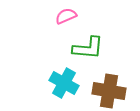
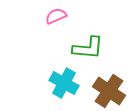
pink semicircle: moved 10 px left
brown cross: rotated 24 degrees clockwise
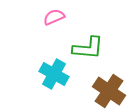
pink semicircle: moved 2 px left, 1 px down
cyan cross: moved 10 px left, 9 px up
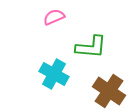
green L-shape: moved 3 px right, 1 px up
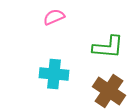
green L-shape: moved 17 px right
cyan cross: rotated 24 degrees counterclockwise
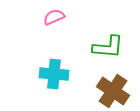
brown cross: moved 4 px right
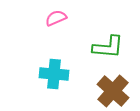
pink semicircle: moved 2 px right, 1 px down
brown cross: rotated 8 degrees clockwise
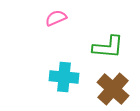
cyan cross: moved 10 px right, 3 px down
brown cross: moved 2 px up
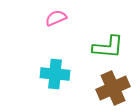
cyan cross: moved 9 px left, 3 px up
brown cross: moved 1 px up; rotated 24 degrees clockwise
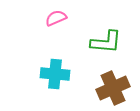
green L-shape: moved 2 px left, 5 px up
